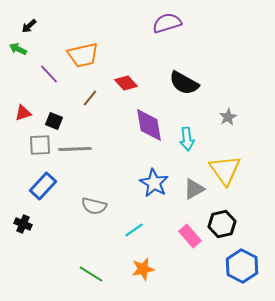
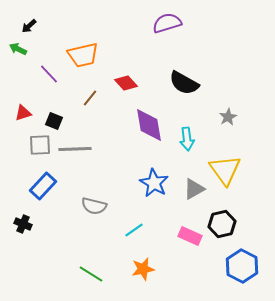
pink rectangle: rotated 25 degrees counterclockwise
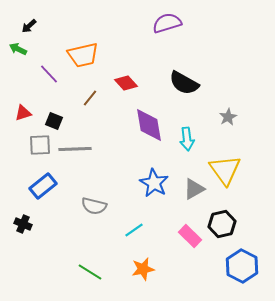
blue rectangle: rotated 8 degrees clockwise
pink rectangle: rotated 20 degrees clockwise
green line: moved 1 px left, 2 px up
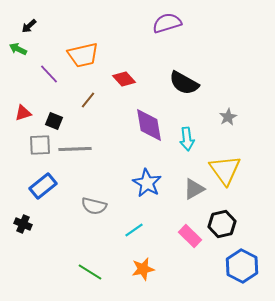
red diamond: moved 2 px left, 4 px up
brown line: moved 2 px left, 2 px down
blue star: moved 7 px left
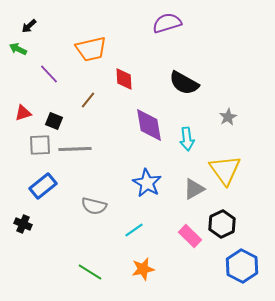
orange trapezoid: moved 8 px right, 6 px up
red diamond: rotated 40 degrees clockwise
black hexagon: rotated 12 degrees counterclockwise
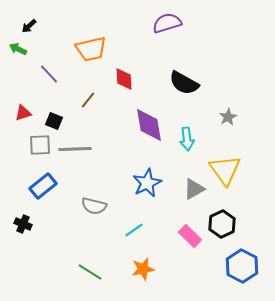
blue star: rotated 16 degrees clockwise
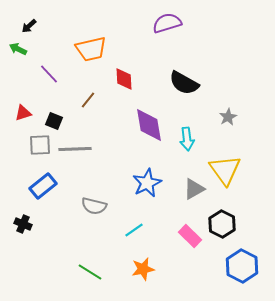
black hexagon: rotated 8 degrees counterclockwise
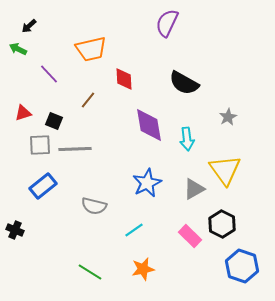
purple semicircle: rotated 48 degrees counterclockwise
black cross: moved 8 px left, 6 px down
blue hexagon: rotated 8 degrees counterclockwise
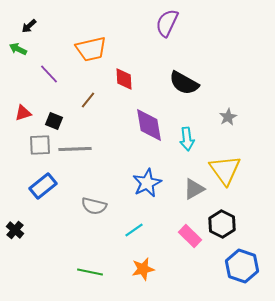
black cross: rotated 18 degrees clockwise
green line: rotated 20 degrees counterclockwise
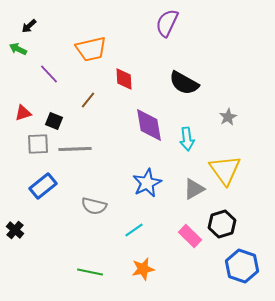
gray square: moved 2 px left, 1 px up
black hexagon: rotated 16 degrees clockwise
